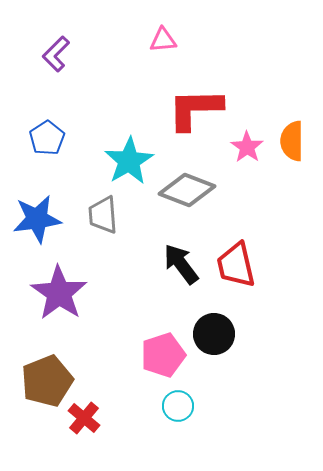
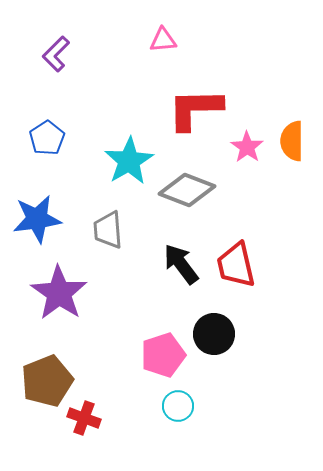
gray trapezoid: moved 5 px right, 15 px down
red cross: rotated 20 degrees counterclockwise
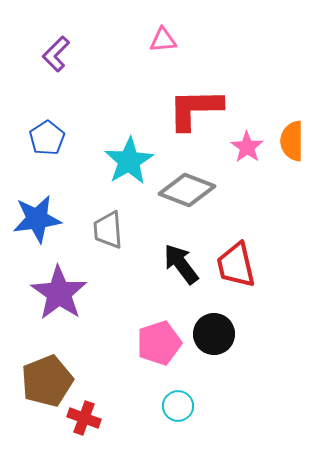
pink pentagon: moved 4 px left, 12 px up
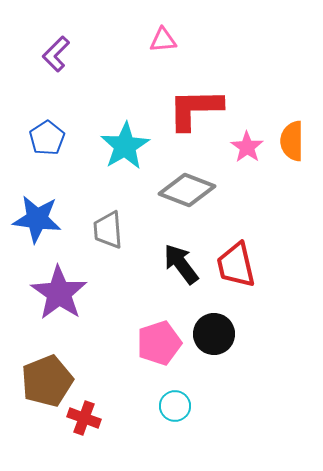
cyan star: moved 4 px left, 15 px up
blue star: rotated 15 degrees clockwise
cyan circle: moved 3 px left
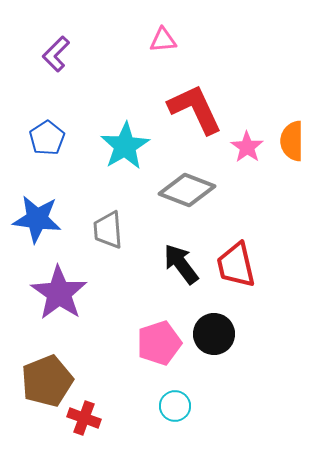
red L-shape: rotated 66 degrees clockwise
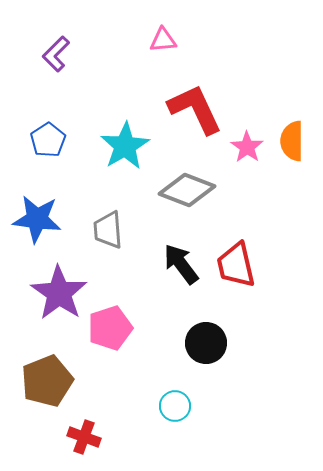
blue pentagon: moved 1 px right, 2 px down
black circle: moved 8 px left, 9 px down
pink pentagon: moved 49 px left, 15 px up
red cross: moved 19 px down
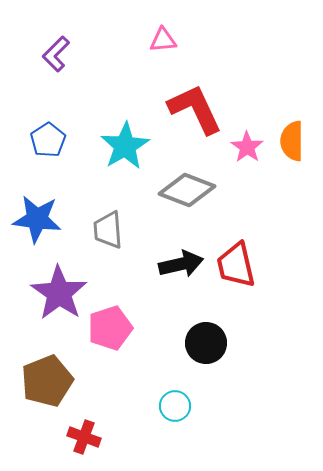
black arrow: rotated 114 degrees clockwise
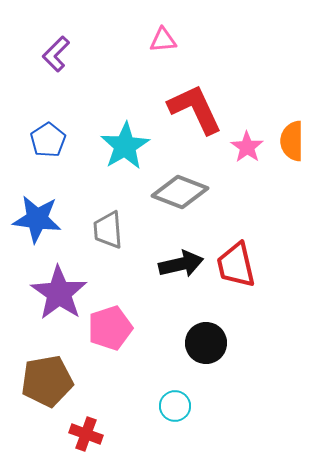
gray diamond: moved 7 px left, 2 px down
brown pentagon: rotated 12 degrees clockwise
red cross: moved 2 px right, 3 px up
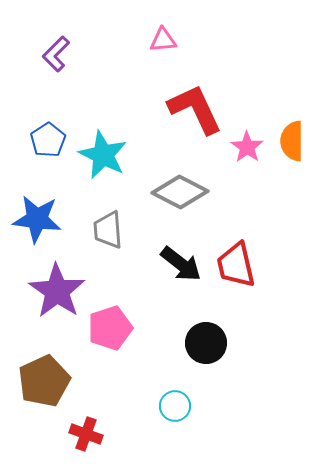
cyan star: moved 22 px left, 9 px down; rotated 15 degrees counterclockwise
gray diamond: rotated 6 degrees clockwise
black arrow: rotated 51 degrees clockwise
purple star: moved 2 px left, 2 px up
brown pentagon: moved 3 px left; rotated 15 degrees counterclockwise
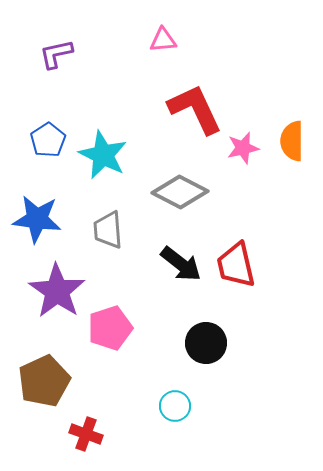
purple L-shape: rotated 33 degrees clockwise
pink star: moved 4 px left, 1 px down; rotated 24 degrees clockwise
